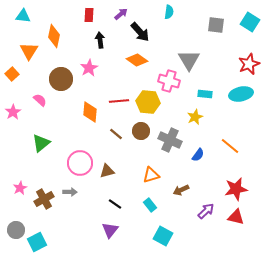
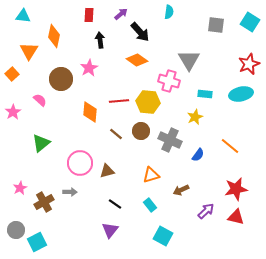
brown cross at (44, 199): moved 3 px down
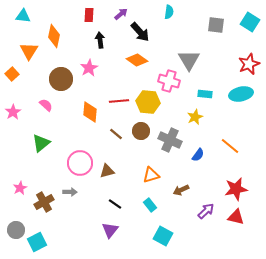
pink semicircle at (40, 100): moved 6 px right, 5 px down
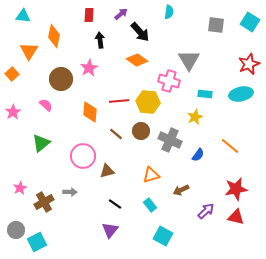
pink circle at (80, 163): moved 3 px right, 7 px up
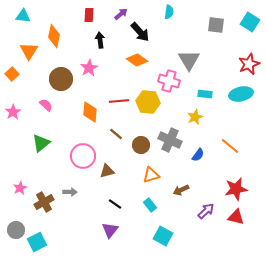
brown circle at (141, 131): moved 14 px down
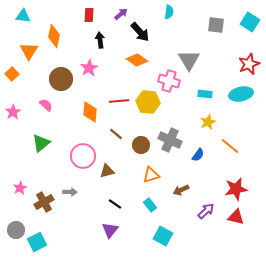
yellow star at (195, 117): moved 13 px right, 5 px down
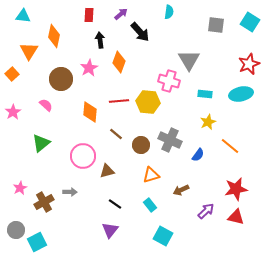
orange diamond at (137, 60): moved 18 px left, 2 px down; rotated 75 degrees clockwise
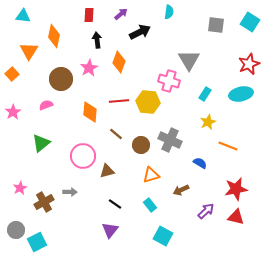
black arrow at (140, 32): rotated 75 degrees counterclockwise
black arrow at (100, 40): moved 3 px left
cyan rectangle at (205, 94): rotated 64 degrees counterclockwise
pink semicircle at (46, 105): rotated 64 degrees counterclockwise
orange line at (230, 146): moved 2 px left; rotated 18 degrees counterclockwise
blue semicircle at (198, 155): moved 2 px right, 8 px down; rotated 96 degrees counterclockwise
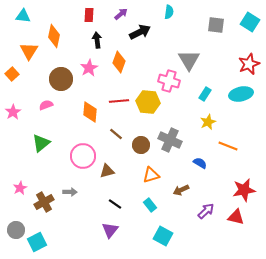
red star at (236, 189): moved 8 px right, 1 px down
